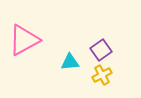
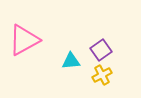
cyan triangle: moved 1 px right, 1 px up
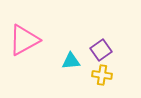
yellow cross: rotated 36 degrees clockwise
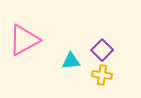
purple square: moved 1 px right; rotated 10 degrees counterclockwise
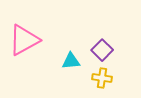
yellow cross: moved 3 px down
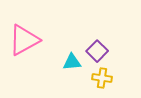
purple square: moved 5 px left, 1 px down
cyan triangle: moved 1 px right, 1 px down
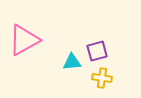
purple square: rotated 30 degrees clockwise
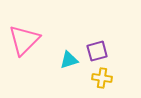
pink triangle: rotated 16 degrees counterclockwise
cyan triangle: moved 3 px left, 2 px up; rotated 12 degrees counterclockwise
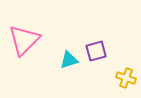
purple square: moved 1 px left
yellow cross: moved 24 px right; rotated 12 degrees clockwise
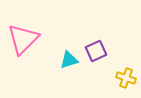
pink triangle: moved 1 px left, 1 px up
purple square: rotated 10 degrees counterclockwise
